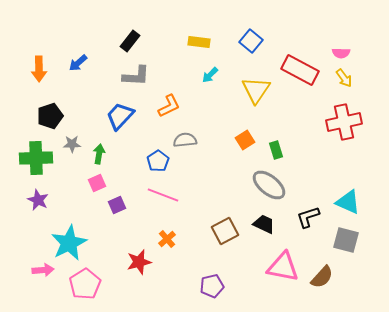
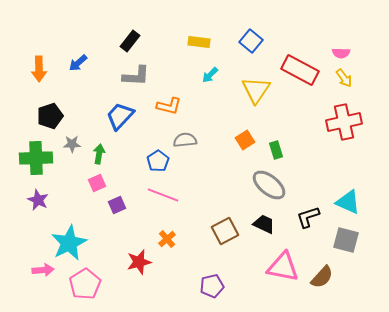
orange L-shape: rotated 40 degrees clockwise
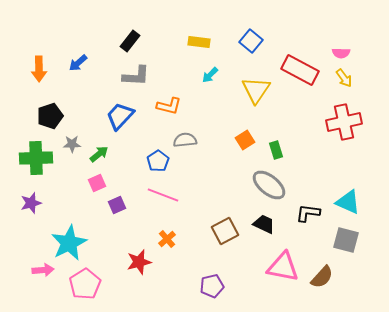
green arrow: rotated 42 degrees clockwise
purple star: moved 7 px left, 3 px down; rotated 30 degrees clockwise
black L-shape: moved 4 px up; rotated 25 degrees clockwise
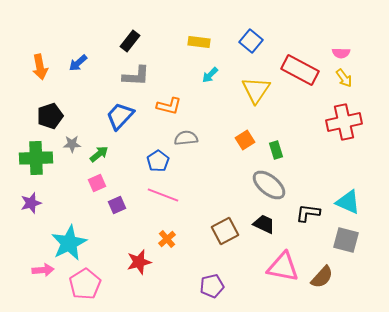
orange arrow: moved 1 px right, 2 px up; rotated 10 degrees counterclockwise
gray semicircle: moved 1 px right, 2 px up
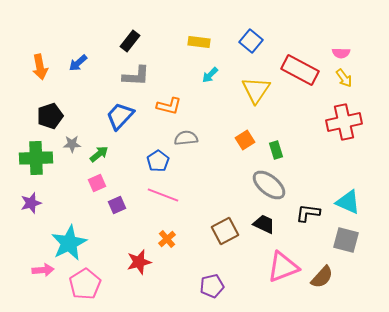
pink triangle: rotated 32 degrees counterclockwise
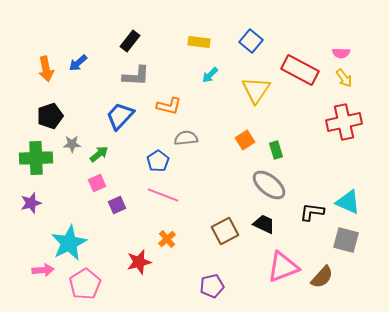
orange arrow: moved 6 px right, 2 px down
black L-shape: moved 4 px right, 1 px up
